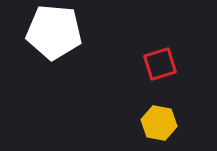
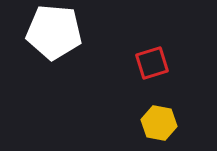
red square: moved 8 px left, 1 px up
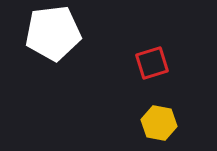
white pentagon: moved 1 px left, 1 px down; rotated 12 degrees counterclockwise
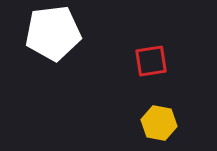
red square: moved 1 px left, 2 px up; rotated 8 degrees clockwise
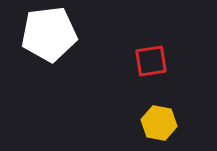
white pentagon: moved 4 px left, 1 px down
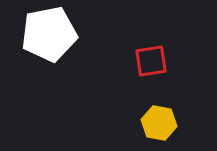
white pentagon: rotated 4 degrees counterclockwise
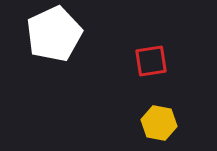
white pentagon: moved 5 px right; rotated 14 degrees counterclockwise
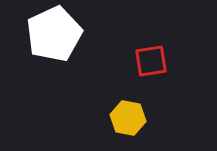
yellow hexagon: moved 31 px left, 5 px up
